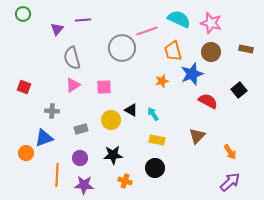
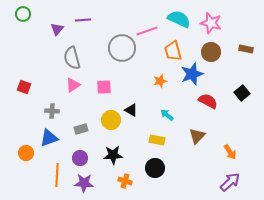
orange star: moved 2 px left
black square: moved 3 px right, 3 px down
cyan arrow: moved 14 px right, 1 px down; rotated 16 degrees counterclockwise
blue triangle: moved 5 px right
purple star: moved 2 px up
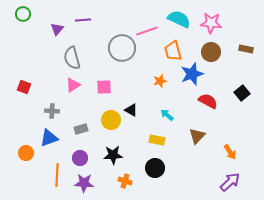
pink star: rotated 10 degrees counterclockwise
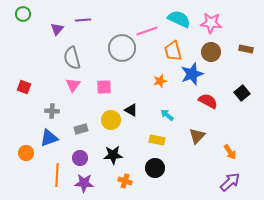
pink triangle: rotated 21 degrees counterclockwise
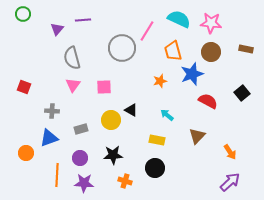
pink line: rotated 40 degrees counterclockwise
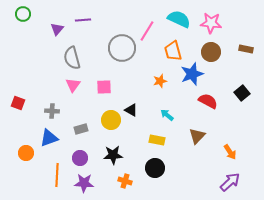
red square: moved 6 px left, 16 px down
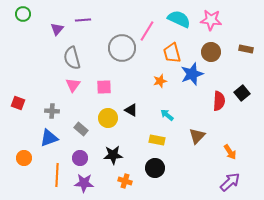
pink star: moved 3 px up
orange trapezoid: moved 1 px left, 2 px down
red semicircle: moved 11 px right; rotated 66 degrees clockwise
yellow circle: moved 3 px left, 2 px up
gray rectangle: rotated 56 degrees clockwise
orange circle: moved 2 px left, 5 px down
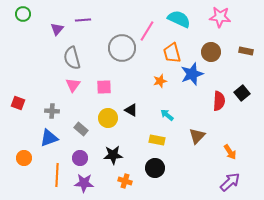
pink star: moved 9 px right, 3 px up
brown rectangle: moved 2 px down
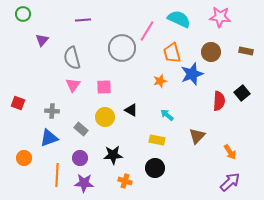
purple triangle: moved 15 px left, 11 px down
yellow circle: moved 3 px left, 1 px up
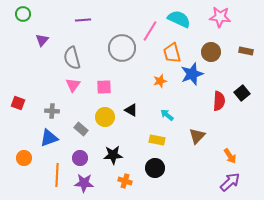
pink line: moved 3 px right
orange arrow: moved 4 px down
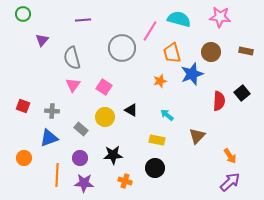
cyan semicircle: rotated 10 degrees counterclockwise
pink square: rotated 35 degrees clockwise
red square: moved 5 px right, 3 px down
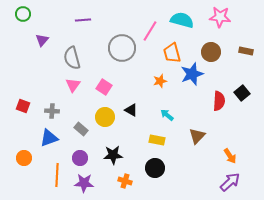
cyan semicircle: moved 3 px right, 1 px down
